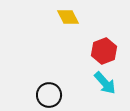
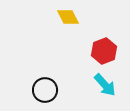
cyan arrow: moved 2 px down
black circle: moved 4 px left, 5 px up
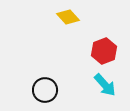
yellow diamond: rotated 15 degrees counterclockwise
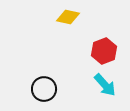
yellow diamond: rotated 35 degrees counterclockwise
black circle: moved 1 px left, 1 px up
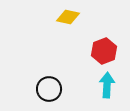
cyan arrow: moved 2 px right; rotated 135 degrees counterclockwise
black circle: moved 5 px right
